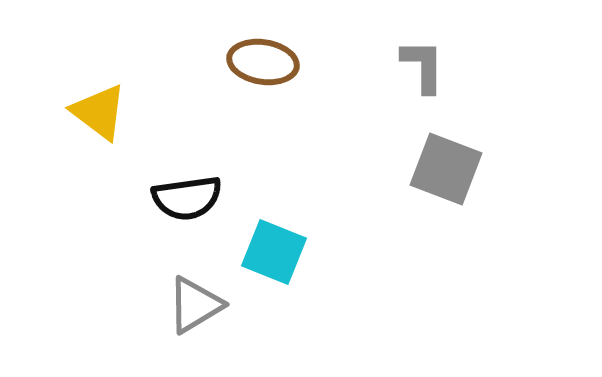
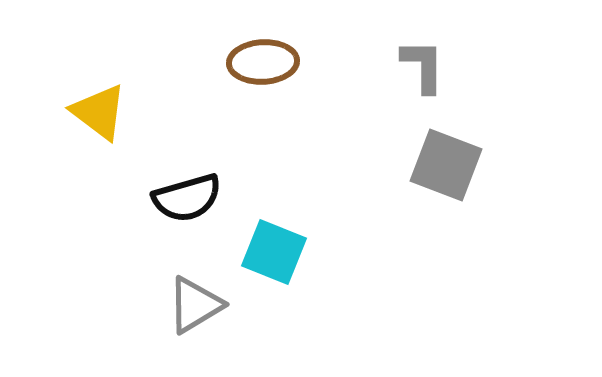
brown ellipse: rotated 12 degrees counterclockwise
gray square: moved 4 px up
black semicircle: rotated 8 degrees counterclockwise
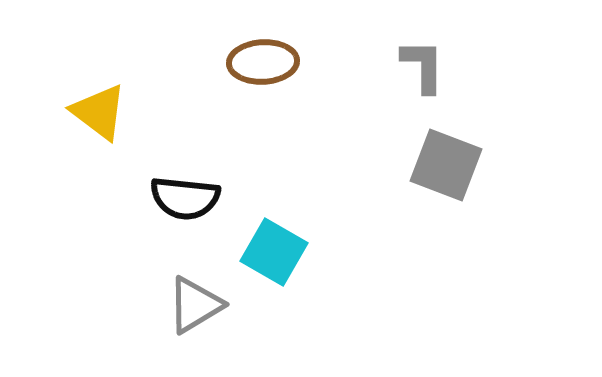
black semicircle: moved 2 px left; rotated 22 degrees clockwise
cyan square: rotated 8 degrees clockwise
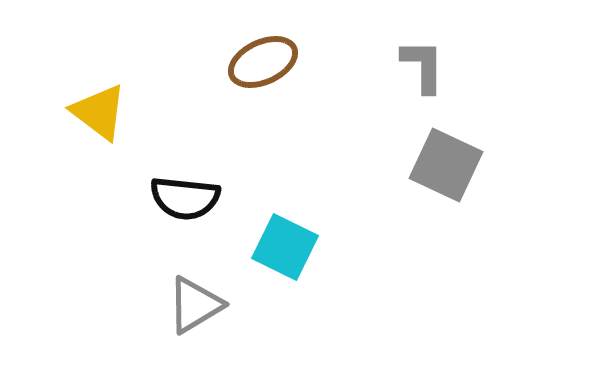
brown ellipse: rotated 22 degrees counterclockwise
gray square: rotated 4 degrees clockwise
cyan square: moved 11 px right, 5 px up; rotated 4 degrees counterclockwise
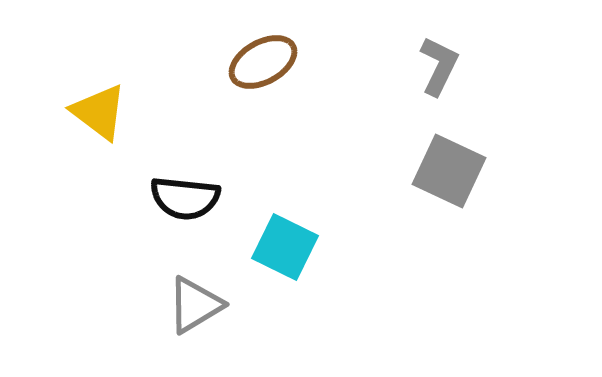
brown ellipse: rotated 4 degrees counterclockwise
gray L-shape: moved 16 px right; rotated 26 degrees clockwise
gray square: moved 3 px right, 6 px down
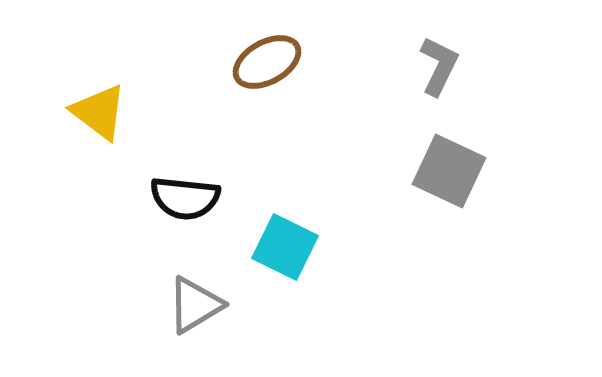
brown ellipse: moved 4 px right
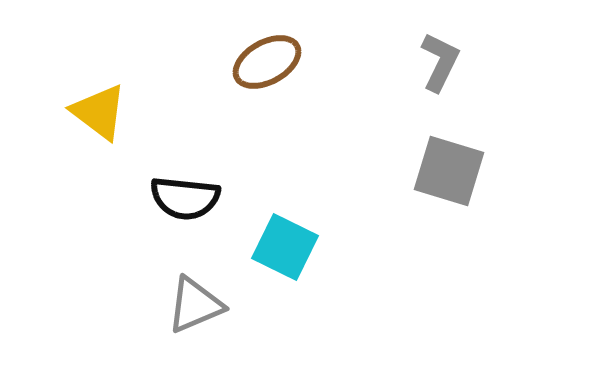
gray L-shape: moved 1 px right, 4 px up
gray square: rotated 8 degrees counterclockwise
gray triangle: rotated 8 degrees clockwise
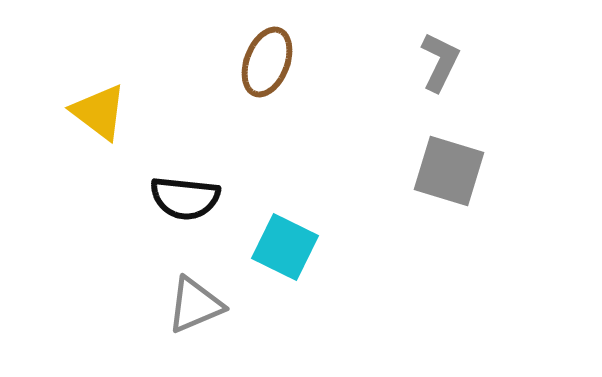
brown ellipse: rotated 40 degrees counterclockwise
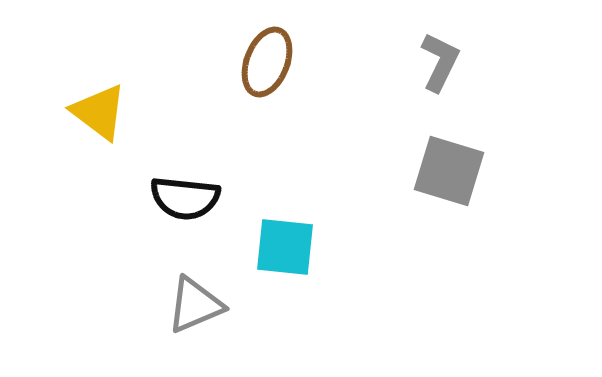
cyan square: rotated 20 degrees counterclockwise
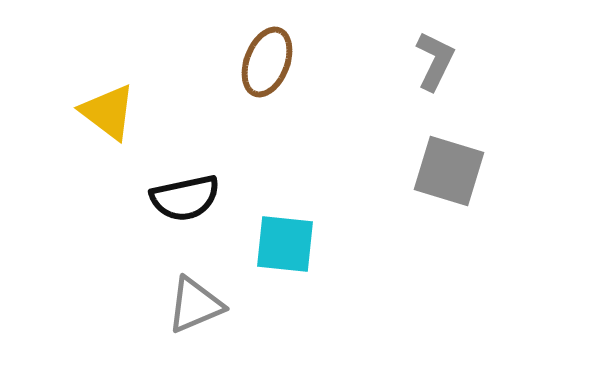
gray L-shape: moved 5 px left, 1 px up
yellow triangle: moved 9 px right
black semicircle: rotated 18 degrees counterclockwise
cyan square: moved 3 px up
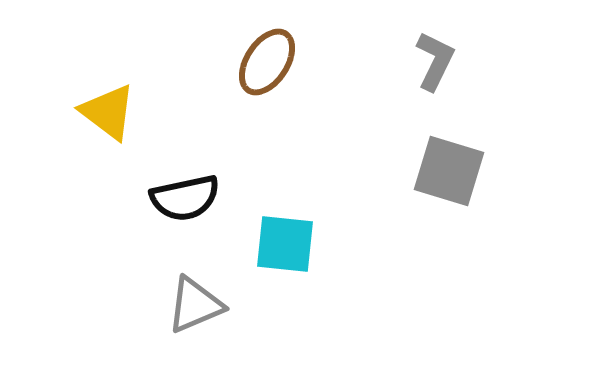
brown ellipse: rotated 12 degrees clockwise
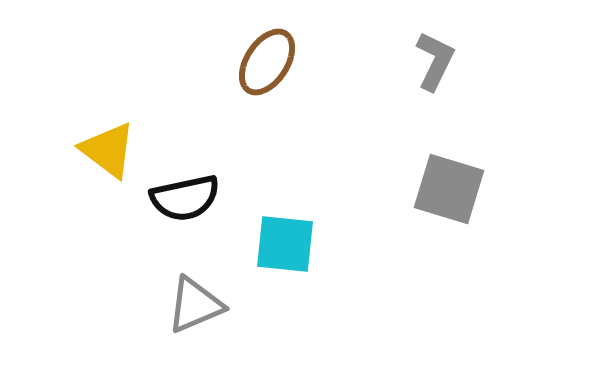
yellow triangle: moved 38 px down
gray square: moved 18 px down
